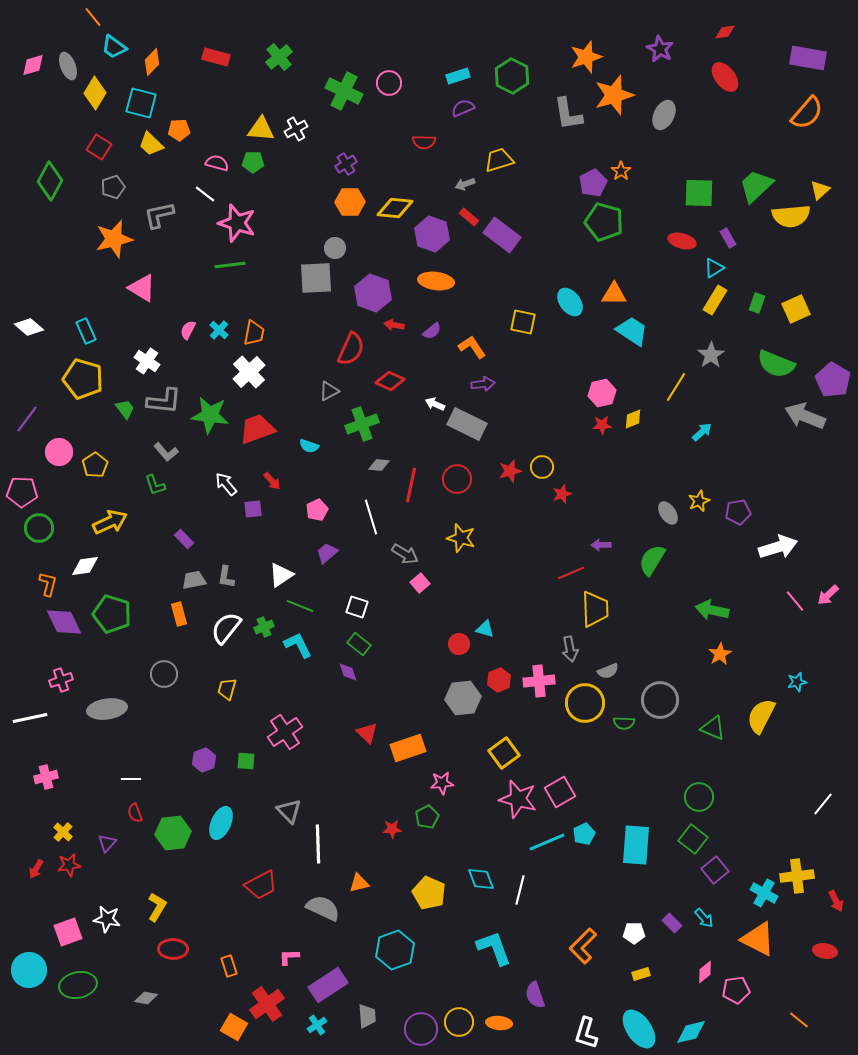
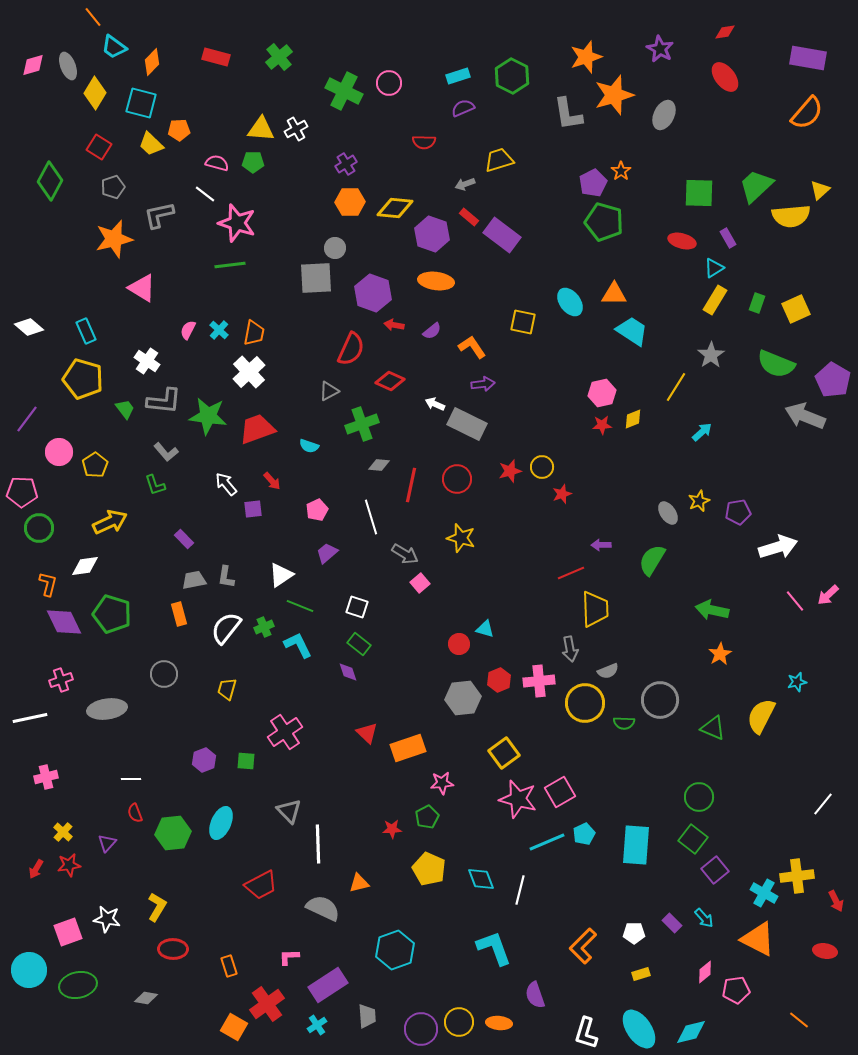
green star at (210, 415): moved 2 px left, 1 px down
yellow pentagon at (429, 893): moved 24 px up
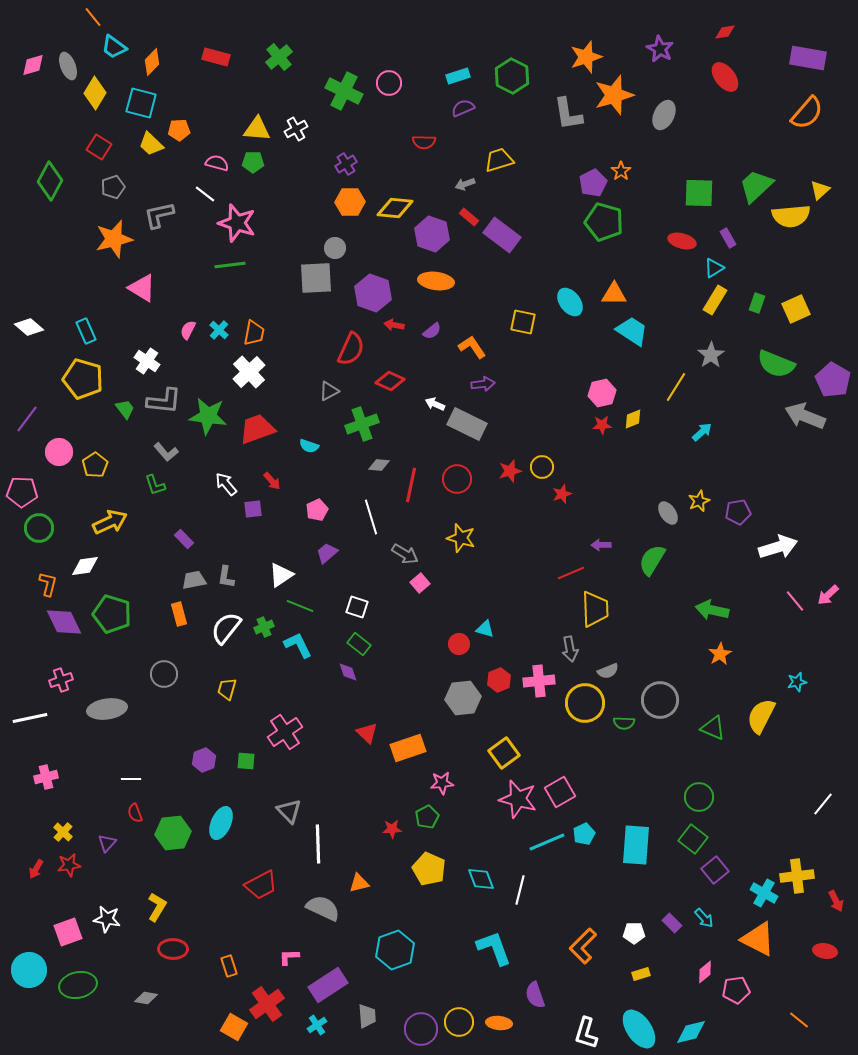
yellow triangle at (261, 129): moved 4 px left
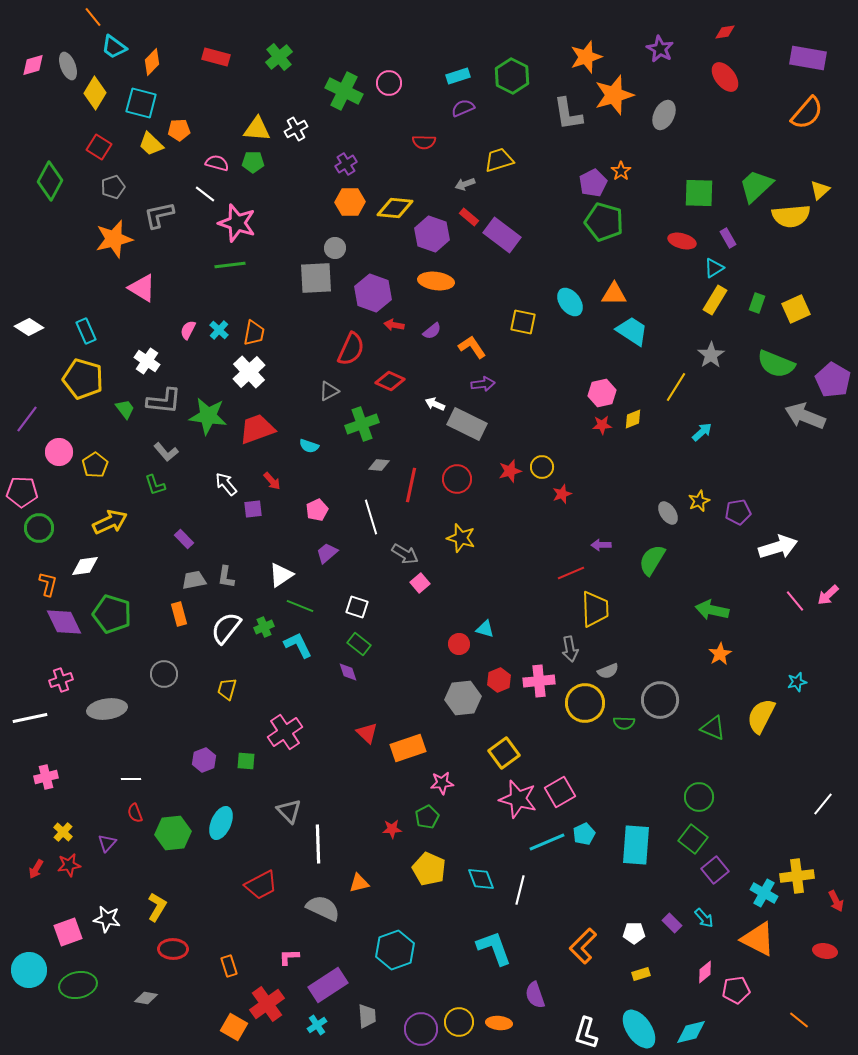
white diamond at (29, 327): rotated 8 degrees counterclockwise
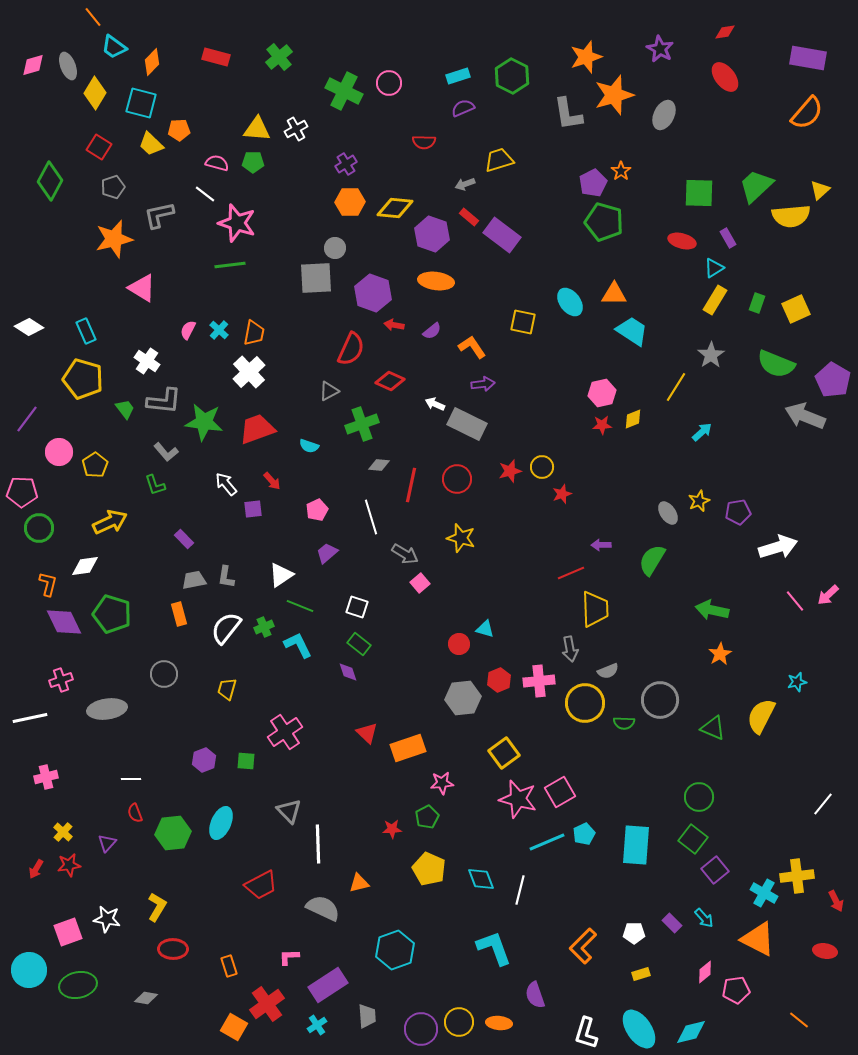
green star at (208, 416): moved 4 px left, 6 px down
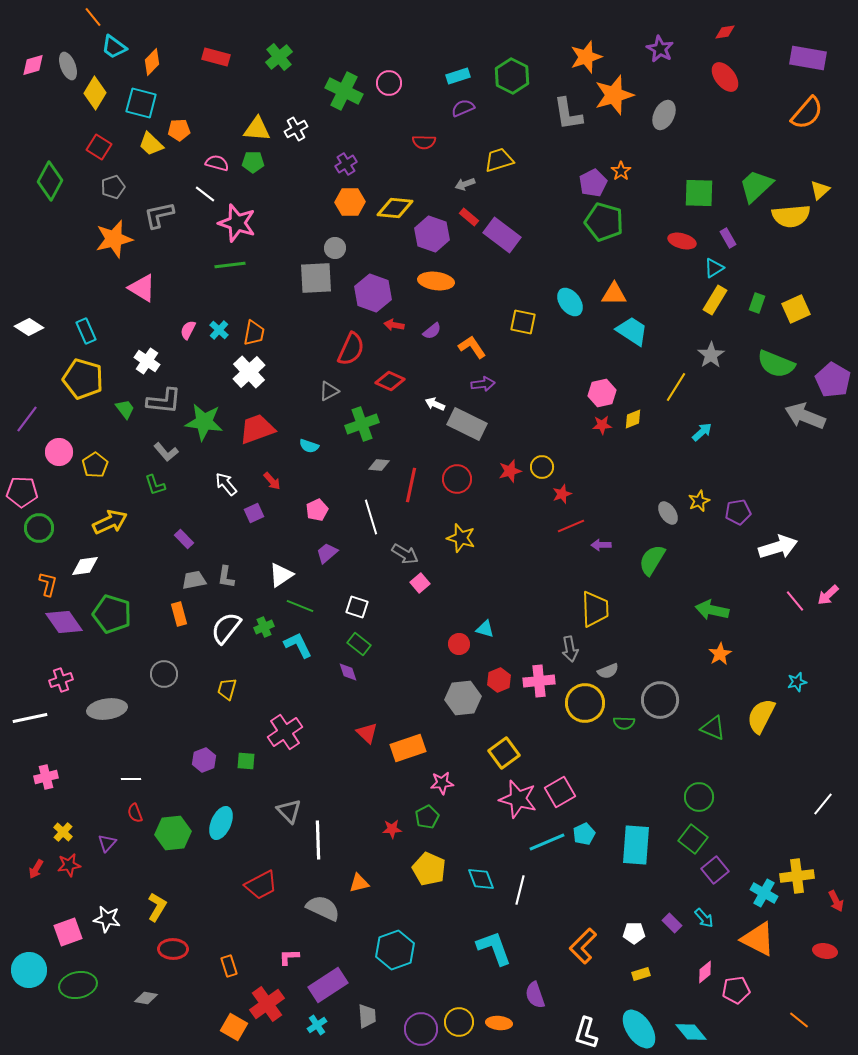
purple square at (253, 509): moved 1 px right, 4 px down; rotated 18 degrees counterclockwise
red line at (571, 573): moved 47 px up
purple diamond at (64, 622): rotated 9 degrees counterclockwise
white line at (318, 844): moved 4 px up
cyan diamond at (691, 1032): rotated 64 degrees clockwise
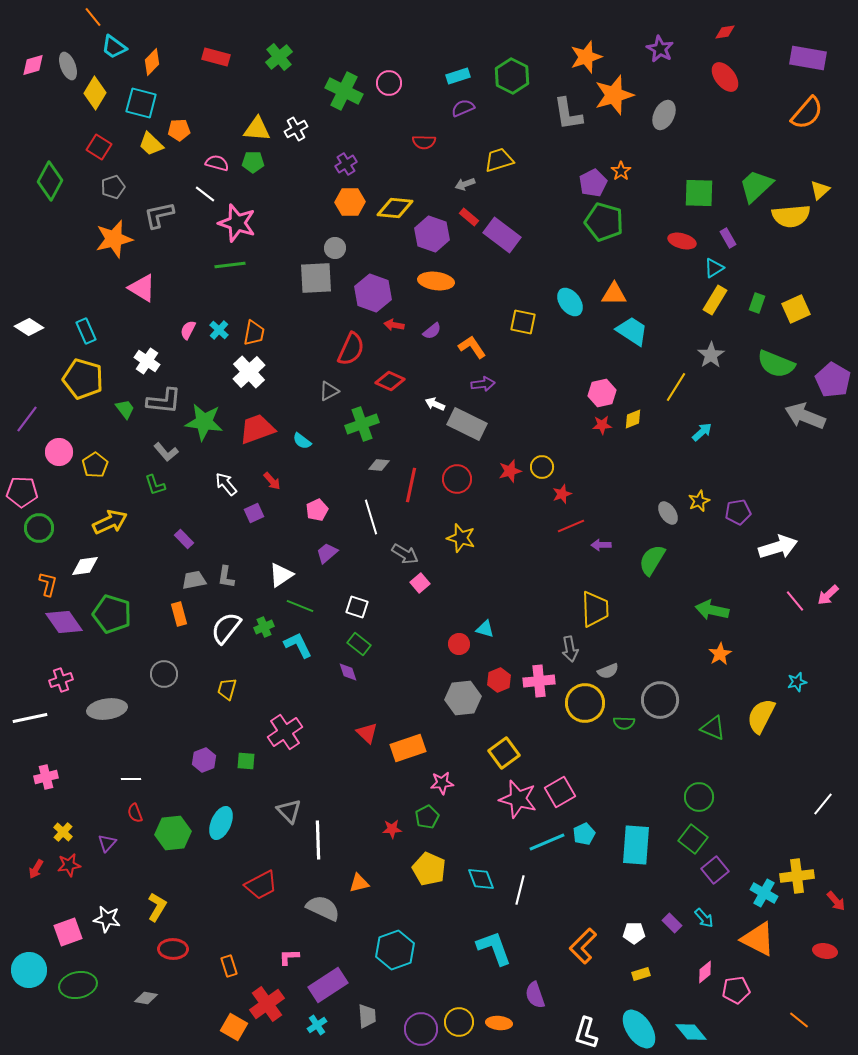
cyan semicircle at (309, 446): moved 7 px left, 5 px up; rotated 18 degrees clockwise
red arrow at (836, 901): rotated 15 degrees counterclockwise
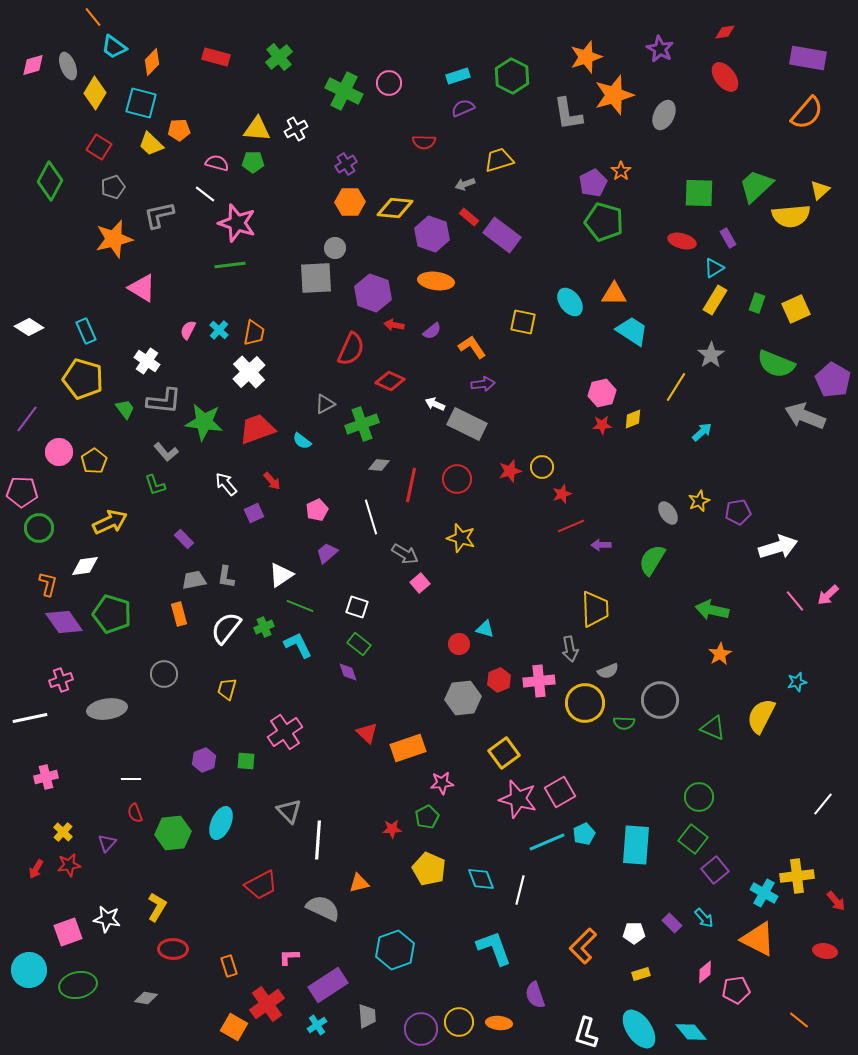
gray triangle at (329, 391): moved 4 px left, 13 px down
yellow pentagon at (95, 465): moved 1 px left, 4 px up
white line at (318, 840): rotated 6 degrees clockwise
